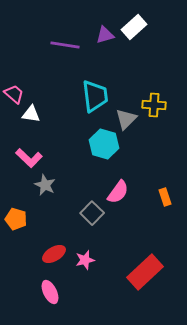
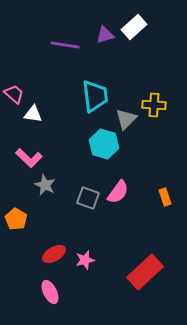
white triangle: moved 2 px right
gray square: moved 4 px left, 15 px up; rotated 25 degrees counterclockwise
orange pentagon: rotated 15 degrees clockwise
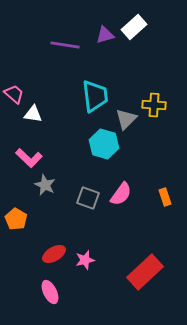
pink semicircle: moved 3 px right, 2 px down
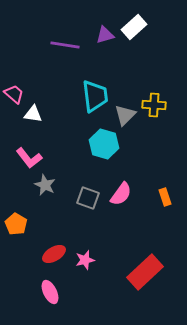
gray triangle: moved 1 px left, 4 px up
pink L-shape: rotated 8 degrees clockwise
orange pentagon: moved 5 px down
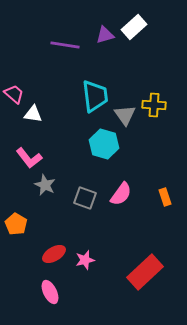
gray triangle: rotated 20 degrees counterclockwise
gray square: moved 3 px left
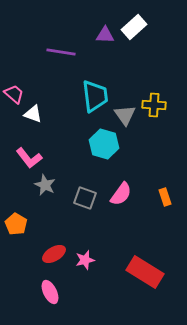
purple triangle: rotated 18 degrees clockwise
purple line: moved 4 px left, 7 px down
white triangle: rotated 12 degrees clockwise
red rectangle: rotated 75 degrees clockwise
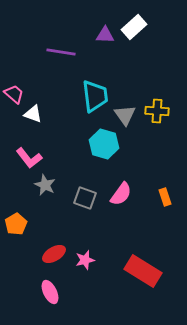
yellow cross: moved 3 px right, 6 px down
orange pentagon: rotated 10 degrees clockwise
red rectangle: moved 2 px left, 1 px up
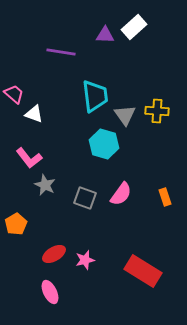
white triangle: moved 1 px right
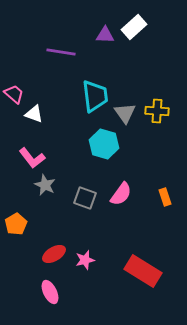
gray triangle: moved 2 px up
pink L-shape: moved 3 px right
